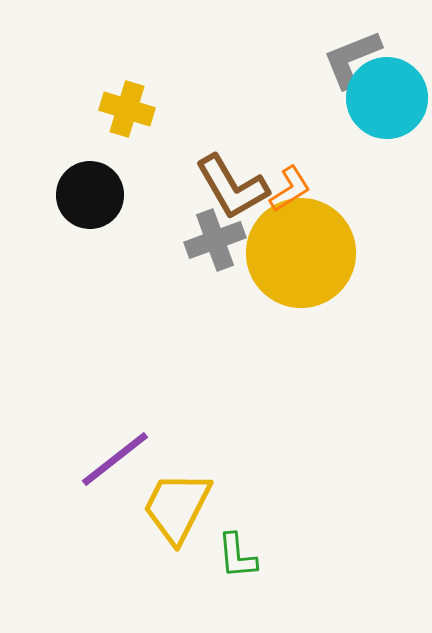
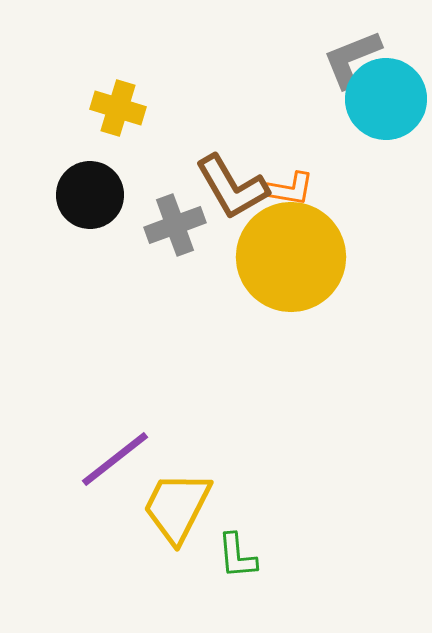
cyan circle: moved 1 px left, 1 px down
yellow cross: moved 9 px left, 1 px up
orange L-shape: rotated 42 degrees clockwise
gray cross: moved 40 px left, 15 px up
yellow circle: moved 10 px left, 4 px down
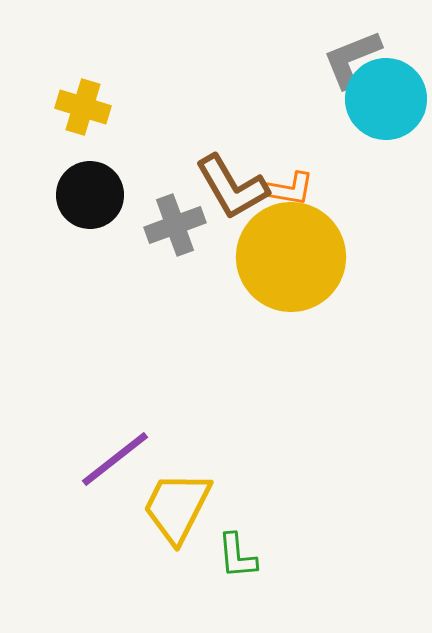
yellow cross: moved 35 px left, 1 px up
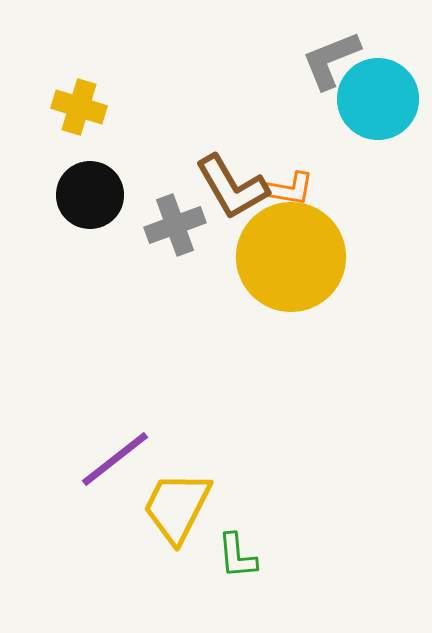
gray L-shape: moved 21 px left, 1 px down
cyan circle: moved 8 px left
yellow cross: moved 4 px left
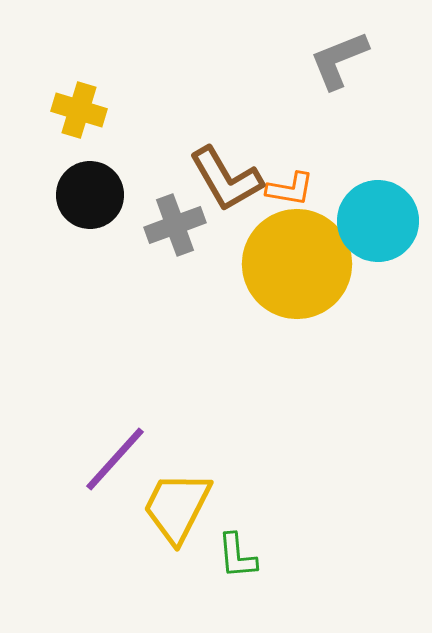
gray L-shape: moved 8 px right
cyan circle: moved 122 px down
yellow cross: moved 3 px down
brown L-shape: moved 6 px left, 8 px up
yellow circle: moved 6 px right, 7 px down
purple line: rotated 10 degrees counterclockwise
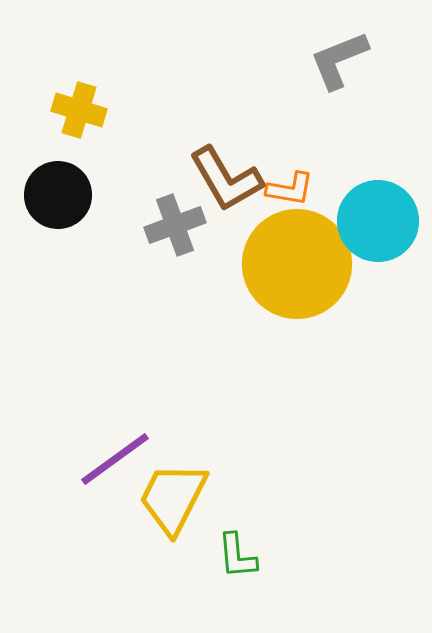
black circle: moved 32 px left
purple line: rotated 12 degrees clockwise
yellow trapezoid: moved 4 px left, 9 px up
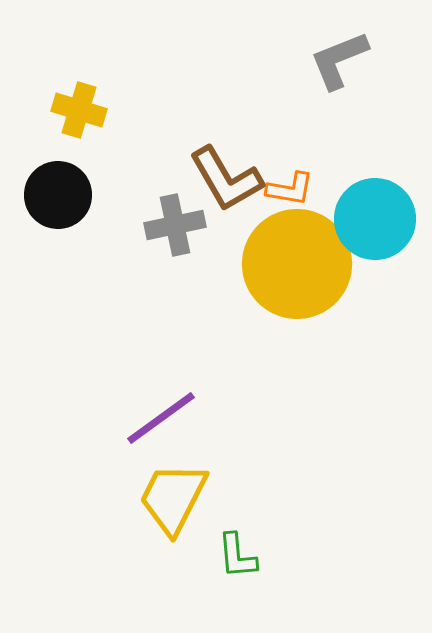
cyan circle: moved 3 px left, 2 px up
gray cross: rotated 8 degrees clockwise
purple line: moved 46 px right, 41 px up
